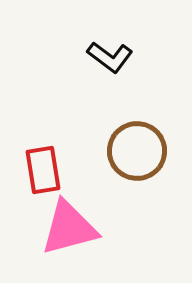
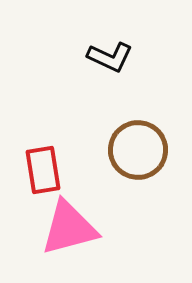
black L-shape: rotated 12 degrees counterclockwise
brown circle: moved 1 px right, 1 px up
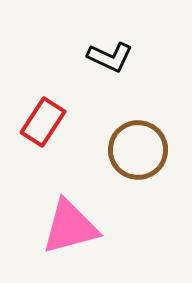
red rectangle: moved 48 px up; rotated 42 degrees clockwise
pink triangle: moved 1 px right, 1 px up
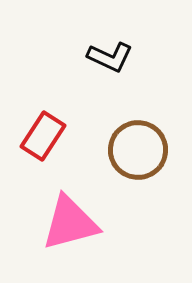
red rectangle: moved 14 px down
pink triangle: moved 4 px up
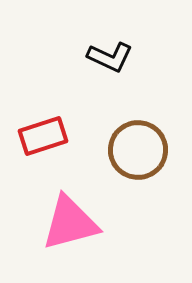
red rectangle: rotated 39 degrees clockwise
